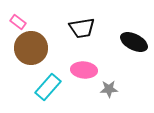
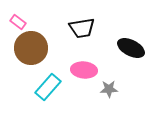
black ellipse: moved 3 px left, 6 px down
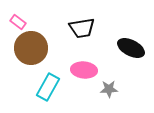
cyan rectangle: rotated 12 degrees counterclockwise
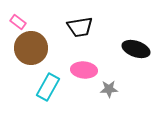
black trapezoid: moved 2 px left, 1 px up
black ellipse: moved 5 px right, 1 px down; rotated 8 degrees counterclockwise
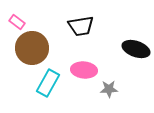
pink rectangle: moved 1 px left
black trapezoid: moved 1 px right, 1 px up
brown circle: moved 1 px right
cyan rectangle: moved 4 px up
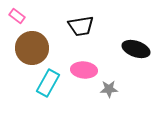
pink rectangle: moved 6 px up
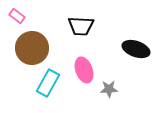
black trapezoid: rotated 12 degrees clockwise
pink ellipse: rotated 65 degrees clockwise
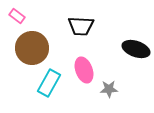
cyan rectangle: moved 1 px right
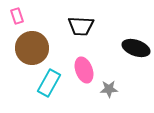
pink rectangle: rotated 35 degrees clockwise
black ellipse: moved 1 px up
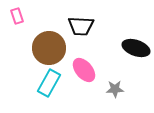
brown circle: moved 17 px right
pink ellipse: rotated 20 degrees counterclockwise
gray star: moved 6 px right
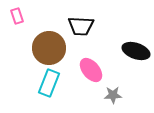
black ellipse: moved 3 px down
pink ellipse: moved 7 px right
cyan rectangle: rotated 8 degrees counterclockwise
gray star: moved 2 px left, 6 px down
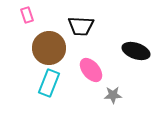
pink rectangle: moved 10 px right, 1 px up
